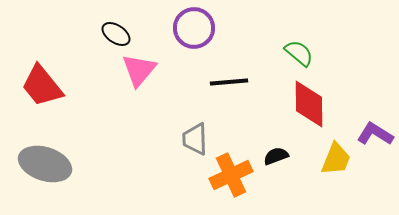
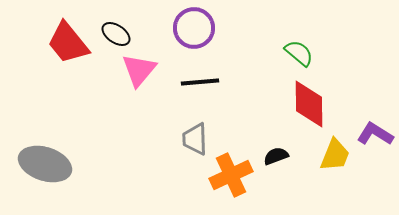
black line: moved 29 px left
red trapezoid: moved 26 px right, 43 px up
yellow trapezoid: moved 1 px left, 4 px up
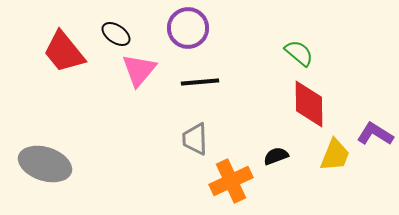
purple circle: moved 6 px left
red trapezoid: moved 4 px left, 9 px down
orange cross: moved 6 px down
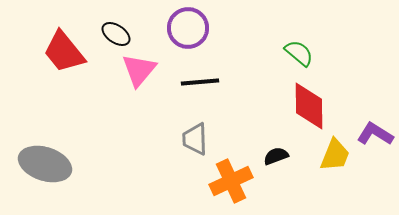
red diamond: moved 2 px down
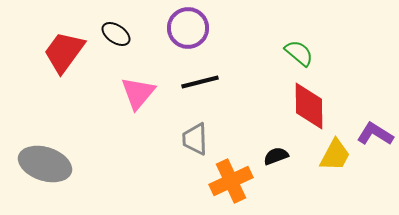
red trapezoid: rotated 75 degrees clockwise
pink triangle: moved 1 px left, 23 px down
black line: rotated 9 degrees counterclockwise
yellow trapezoid: rotated 6 degrees clockwise
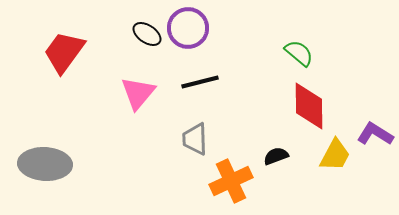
black ellipse: moved 31 px right
gray ellipse: rotated 15 degrees counterclockwise
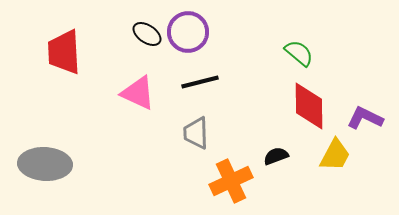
purple circle: moved 4 px down
red trapezoid: rotated 39 degrees counterclockwise
pink triangle: rotated 45 degrees counterclockwise
purple L-shape: moved 10 px left, 16 px up; rotated 6 degrees counterclockwise
gray trapezoid: moved 1 px right, 6 px up
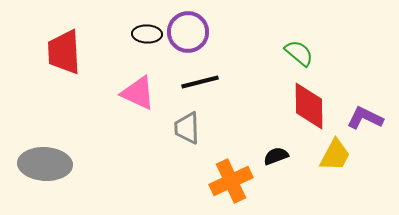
black ellipse: rotated 32 degrees counterclockwise
gray trapezoid: moved 9 px left, 5 px up
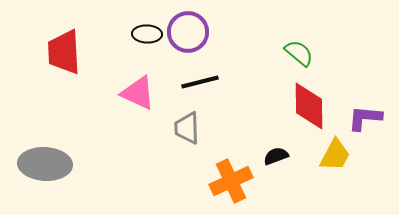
purple L-shape: rotated 21 degrees counterclockwise
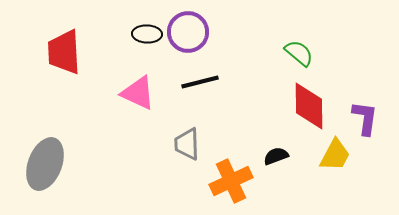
purple L-shape: rotated 93 degrees clockwise
gray trapezoid: moved 16 px down
gray ellipse: rotated 72 degrees counterclockwise
